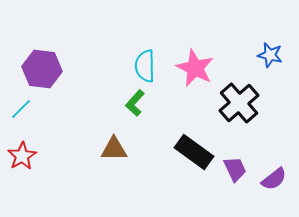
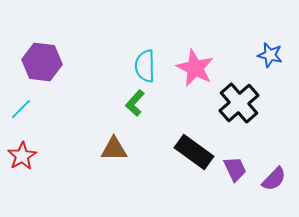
purple hexagon: moved 7 px up
purple semicircle: rotated 8 degrees counterclockwise
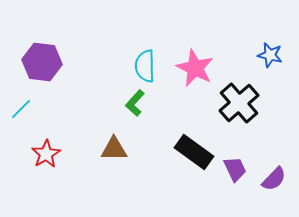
red star: moved 24 px right, 2 px up
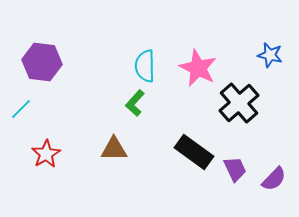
pink star: moved 3 px right
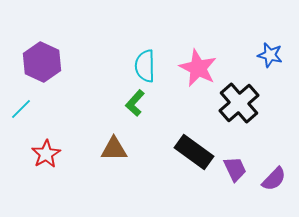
purple hexagon: rotated 18 degrees clockwise
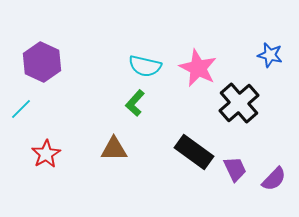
cyan semicircle: rotated 76 degrees counterclockwise
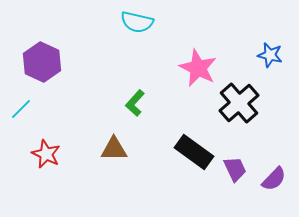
cyan semicircle: moved 8 px left, 44 px up
red star: rotated 16 degrees counterclockwise
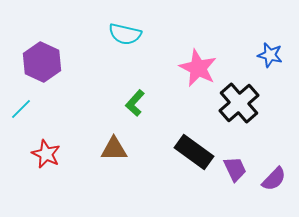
cyan semicircle: moved 12 px left, 12 px down
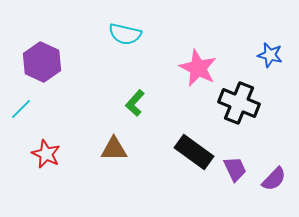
black cross: rotated 27 degrees counterclockwise
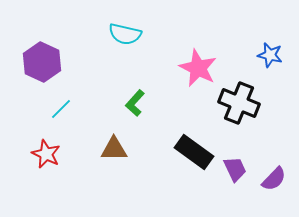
cyan line: moved 40 px right
